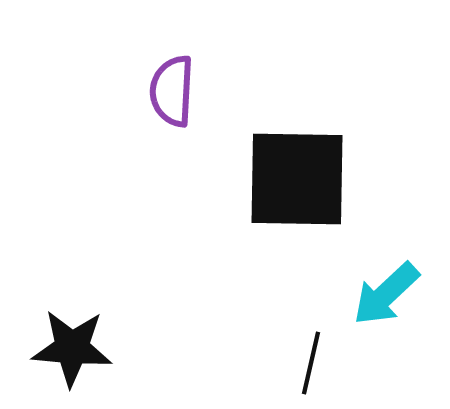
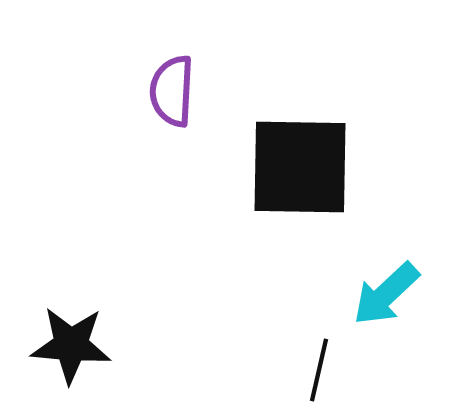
black square: moved 3 px right, 12 px up
black star: moved 1 px left, 3 px up
black line: moved 8 px right, 7 px down
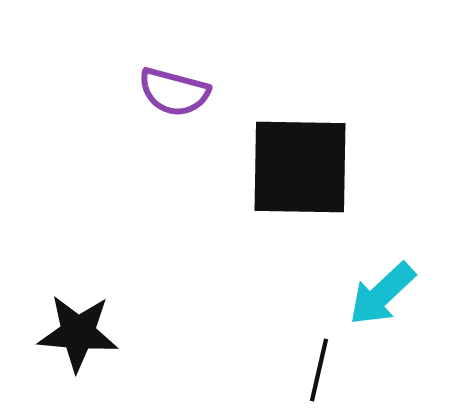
purple semicircle: moved 2 px right, 1 px down; rotated 78 degrees counterclockwise
cyan arrow: moved 4 px left
black star: moved 7 px right, 12 px up
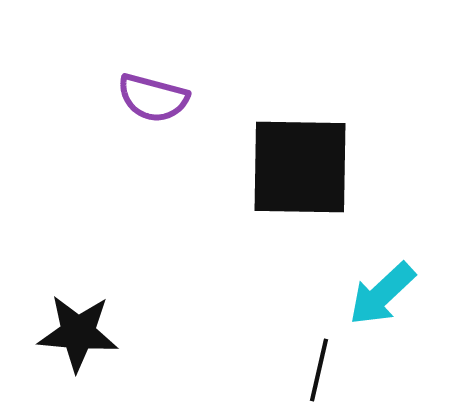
purple semicircle: moved 21 px left, 6 px down
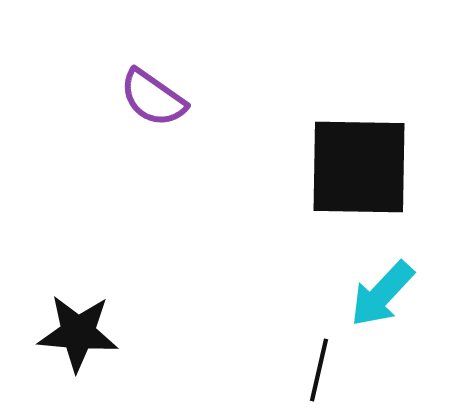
purple semicircle: rotated 20 degrees clockwise
black square: moved 59 px right
cyan arrow: rotated 4 degrees counterclockwise
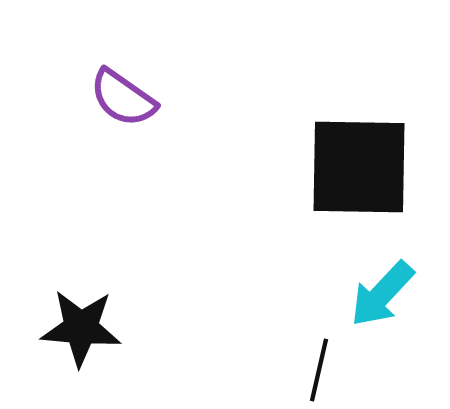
purple semicircle: moved 30 px left
black star: moved 3 px right, 5 px up
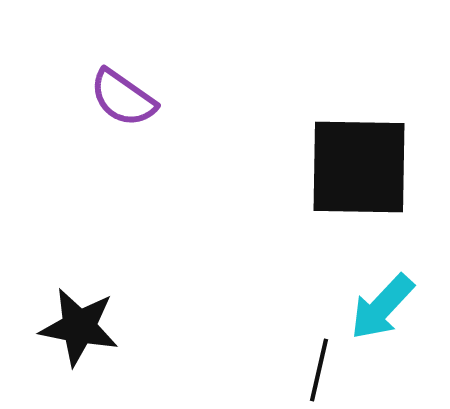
cyan arrow: moved 13 px down
black star: moved 2 px left, 1 px up; rotated 6 degrees clockwise
